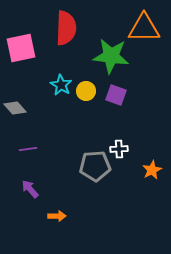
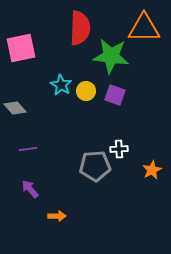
red semicircle: moved 14 px right
purple square: moved 1 px left
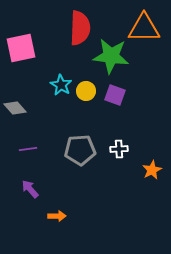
gray pentagon: moved 15 px left, 16 px up
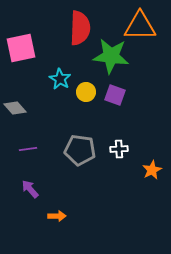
orange triangle: moved 4 px left, 2 px up
cyan star: moved 1 px left, 6 px up
yellow circle: moved 1 px down
gray pentagon: rotated 12 degrees clockwise
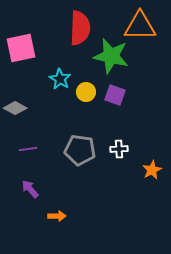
green star: rotated 6 degrees clockwise
gray diamond: rotated 20 degrees counterclockwise
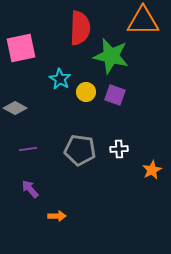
orange triangle: moved 3 px right, 5 px up
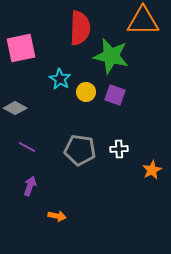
purple line: moved 1 px left, 2 px up; rotated 36 degrees clockwise
purple arrow: moved 3 px up; rotated 60 degrees clockwise
orange arrow: rotated 12 degrees clockwise
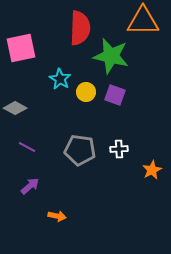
purple arrow: rotated 30 degrees clockwise
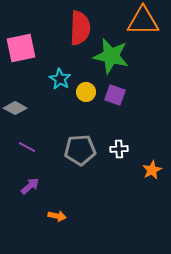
gray pentagon: rotated 12 degrees counterclockwise
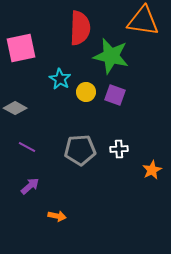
orange triangle: rotated 8 degrees clockwise
